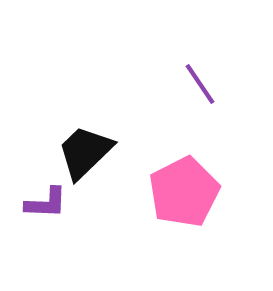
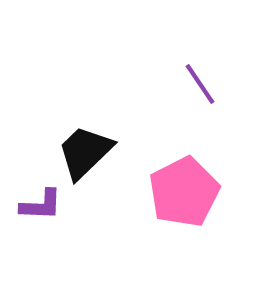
purple L-shape: moved 5 px left, 2 px down
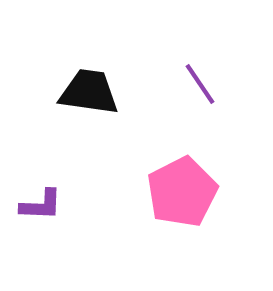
black trapezoid: moved 4 px right, 60 px up; rotated 52 degrees clockwise
pink pentagon: moved 2 px left
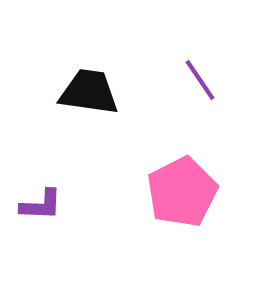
purple line: moved 4 px up
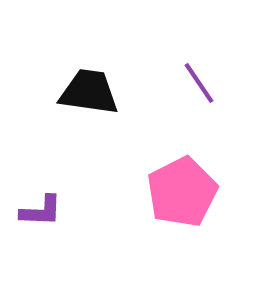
purple line: moved 1 px left, 3 px down
purple L-shape: moved 6 px down
